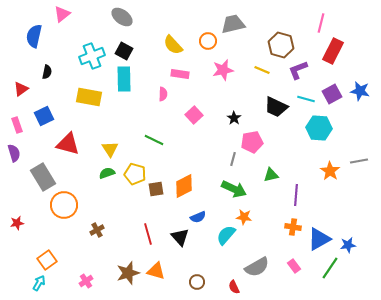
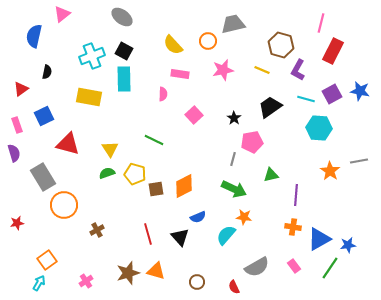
purple L-shape at (298, 70): rotated 40 degrees counterclockwise
black trapezoid at (276, 107): moved 6 px left; rotated 120 degrees clockwise
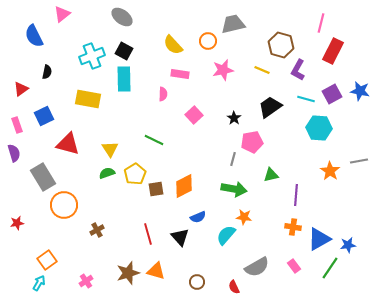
blue semicircle at (34, 36): rotated 40 degrees counterclockwise
yellow rectangle at (89, 97): moved 1 px left, 2 px down
yellow pentagon at (135, 174): rotated 25 degrees clockwise
green arrow at (234, 189): rotated 15 degrees counterclockwise
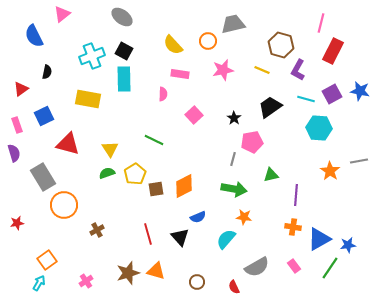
cyan semicircle at (226, 235): moved 4 px down
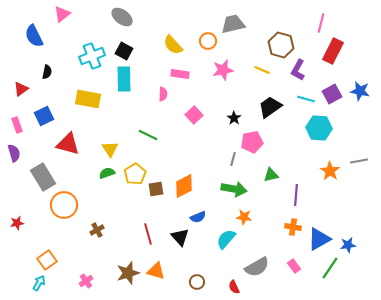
green line at (154, 140): moved 6 px left, 5 px up
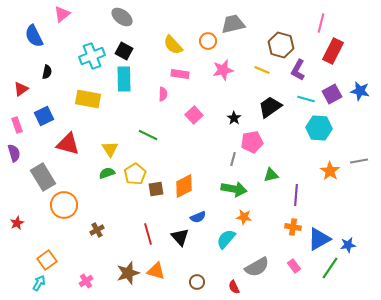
red star at (17, 223): rotated 16 degrees counterclockwise
